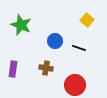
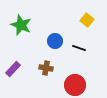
purple rectangle: rotated 35 degrees clockwise
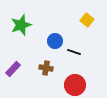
green star: rotated 30 degrees clockwise
black line: moved 5 px left, 4 px down
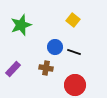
yellow square: moved 14 px left
blue circle: moved 6 px down
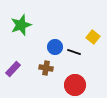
yellow square: moved 20 px right, 17 px down
